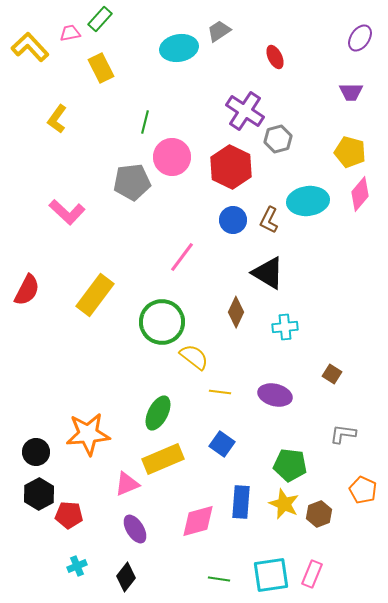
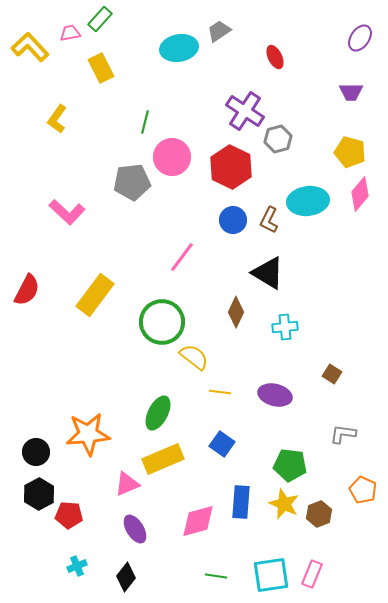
green line at (219, 579): moved 3 px left, 3 px up
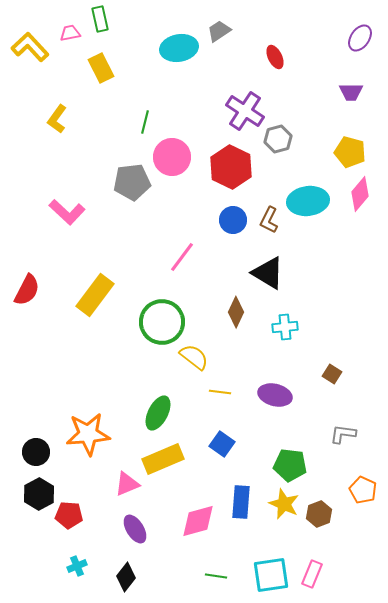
green rectangle at (100, 19): rotated 55 degrees counterclockwise
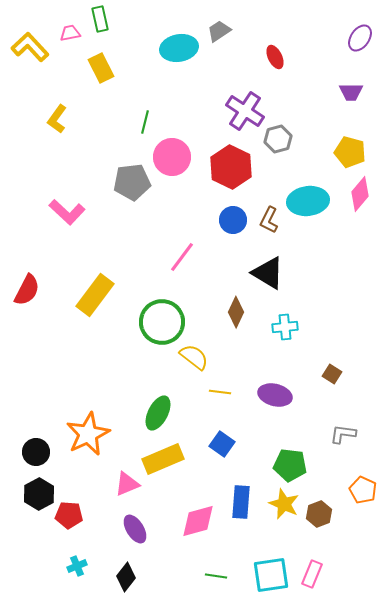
orange star at (88, 434): rotated 21 degrees counterclockwise
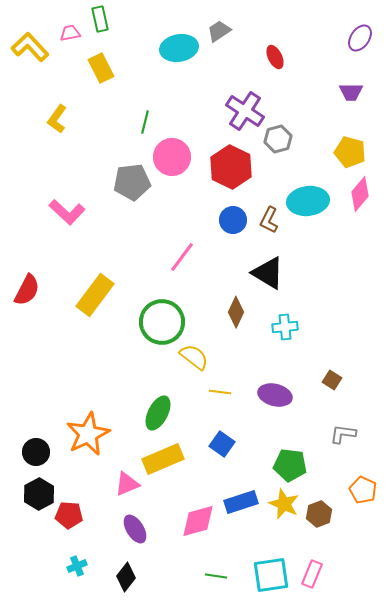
brown square at (332, 374): moved 6 px down
blue rectangle at (241, 502): rotated 68 degrees clockwise
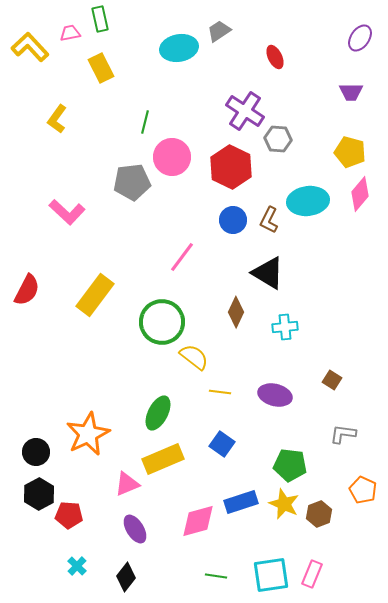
gray hexagon at (278, 139): rotated 20 degrees clockwise
cyan cross at (77, 566): rotated 24 degrees counterclockwise
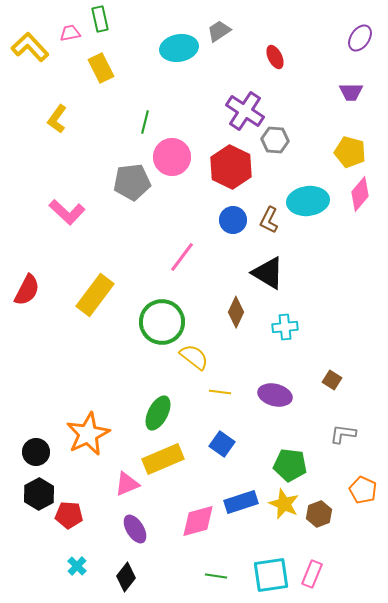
gray hexagon at (278, 139): moved 3 px left, 1 px down
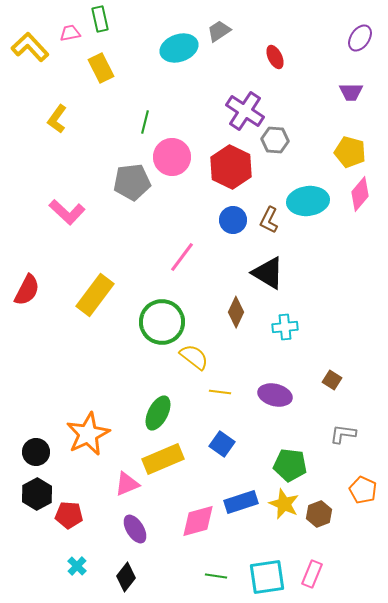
cyan ellipse at (179, 48): rotated 9 degrees counterclockwise
black hexagon at (39, 494): moved 2 px left
cyan square at (271, 575): moved 4 px left, 2 px down
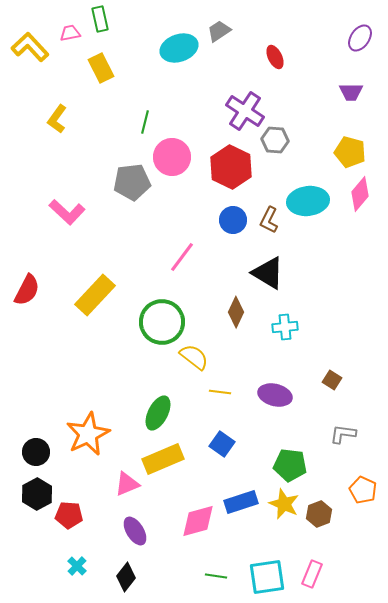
yellow rectangle at (95, 295): rotated 6 degrees clockwise
purple ellipse at (135, 529): moved 2 px down
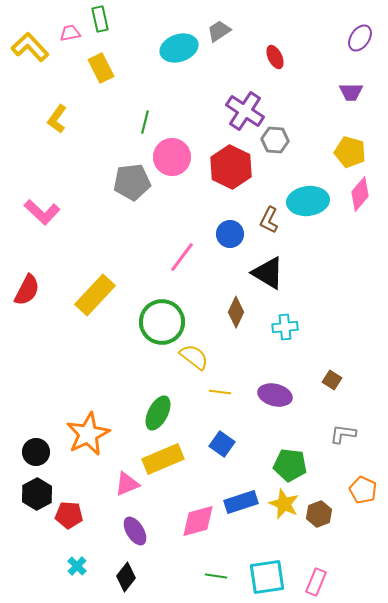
pink L-shape at (67, 212): moved 25 px left
blue circle at (233, 220): moved 3 px left, 14 px down
pink rectangle at (312, 574): moved 4 px right, 8 px down
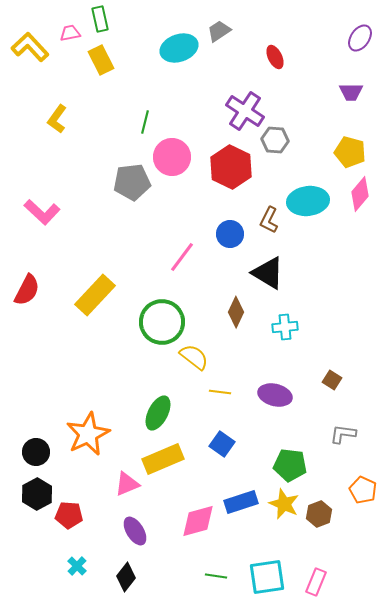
yellow rectangle at (101, 68): moved 8 px up
